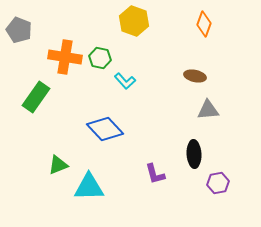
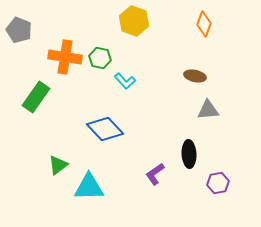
black ellipse: moved 5 px left
green triangle: rotated 15 degrees counterclockwise
purple L-shape: rotated 70 degrees clockwise
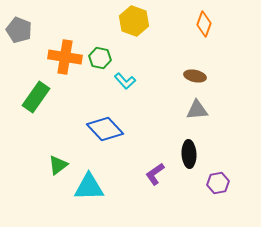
gray triangle: moved 11 px left
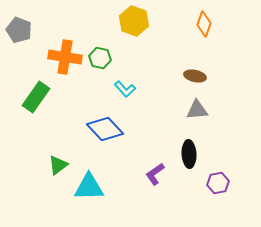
cyan L-shape: moved 8 px down
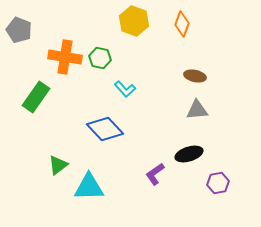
orange diamond: moved 22 px left
black ellipse: rotated 76 degrees clockwise
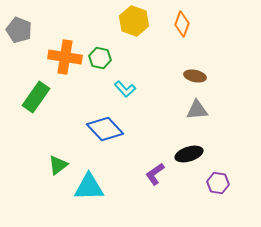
purple hexagon: rotated 20 degrees clockwise
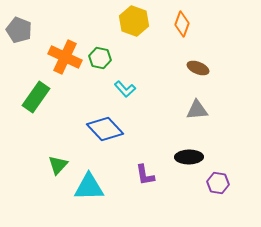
orange cross: rotated 16 degrees clockwise
brown ellipse: moved 3 px right, 8 px up; rotated 10 degrees clockwise
black ellipse: moved 3 px down; rotated 16 degrees clockwise
green triangle: rotated 10 degrees counterclockwise
purple L-shape: moved 10 px left, 1 px down; rotated 65 degrees counterclockwise
